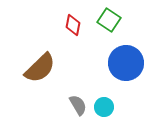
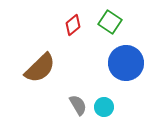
green square: moved 1 px right, 2 px down
red diamond: rotated 40 degrees clockwise
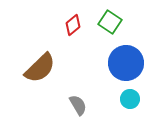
cyan circle: moved 26 px right, 8 px up
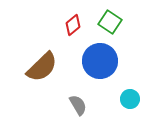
blue circle: moved 26 px left, 2 px up
brown semicircle: moved 2 px right, 1 px up
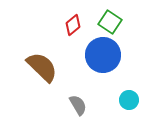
blue circle: moved 3 px right, 6 px up
brown semicircle: rotated 92 degrees counterclockwise
cyan circle: moved 1 px left, 1 px down
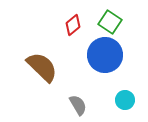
blue circle: moved 2 px right
cyan circle: moved 4 px left
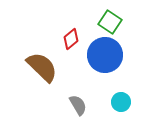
red diamond: moved 2 px left, 14 px down
cyan circle: moved 4 px left, 2 px down
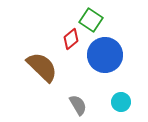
green square: moved 19 px left, 2 px up
